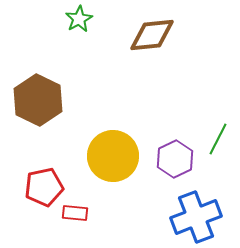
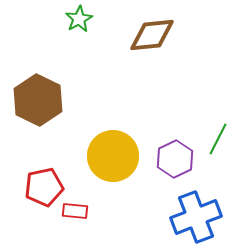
red rectangle: moved 2 px up
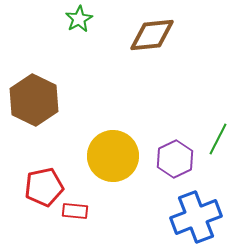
brown hexagon: moved 4 px left
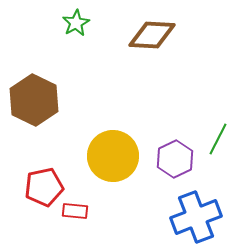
green star: moved 3 px left, 4 px down
brown diamond: rotated 9 degrees clockwise
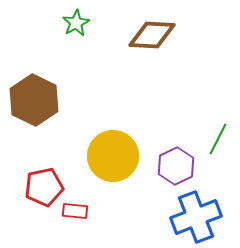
purple hexagon: moved 1 px right, 7 px down
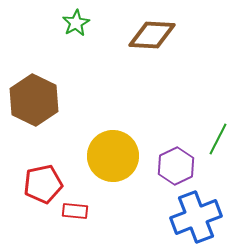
red pentagon: moved 1 px left, 3 px up
